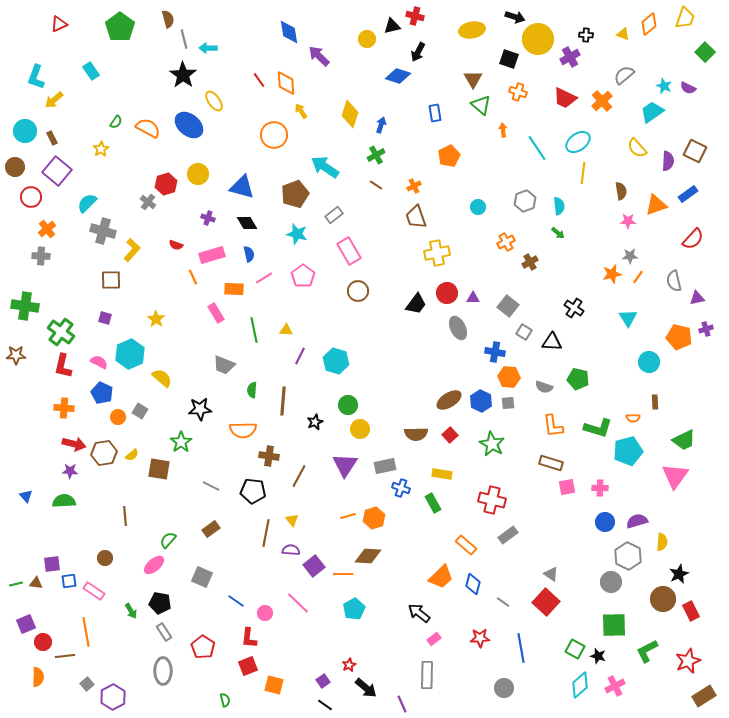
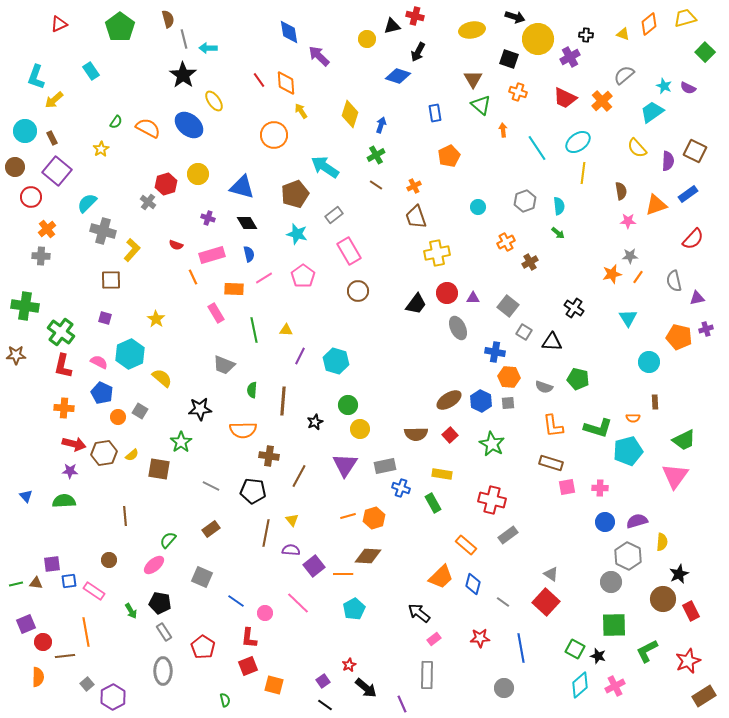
yellow trapezoid at (685, 18): rotated 125 degrees counterclockwise
brown circle at (105, 558): moved 4 px right, 2 px down
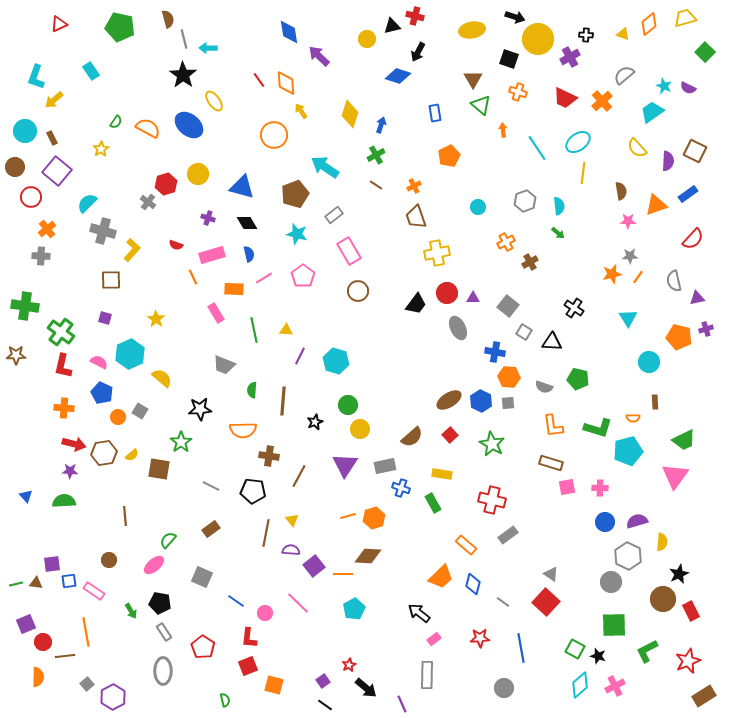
green pentagon at (120, 27): rotated 24 degrees counterclockwise
brown semicircle at (416, 434): moved 4 px left, 3 px down; rotated 40 degrees counterclockwise
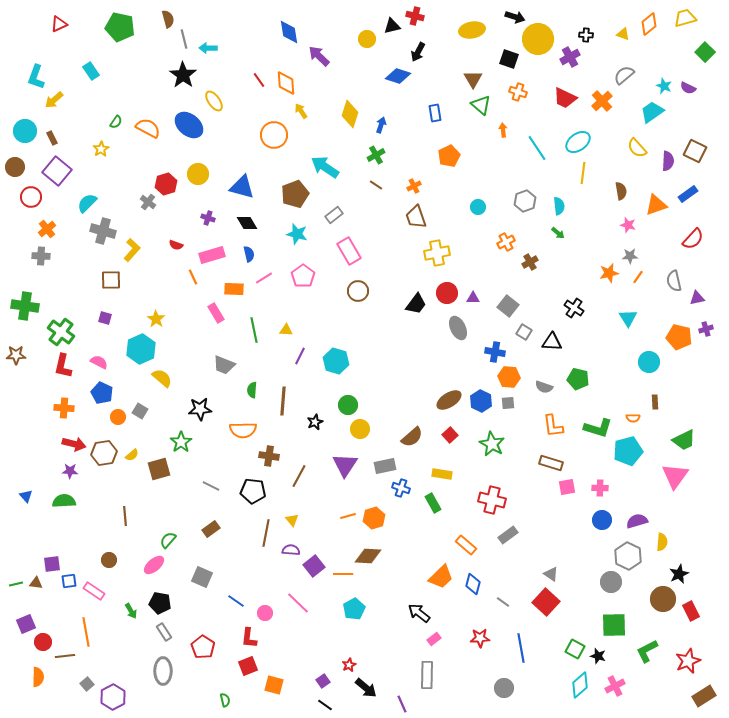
pink star at (628, 221): moved 4 px down; rotated 14 degrees clockwise
orange star at (612, 274): moved 3 px left, 1 px up
cyan hexagon at (130, 354): moved 11 px right, 5 px up
brown square at (159, 469): rotated 25 degrees counterclockwise
blue circle at (605, 522): moved 3 px left, 2 px up
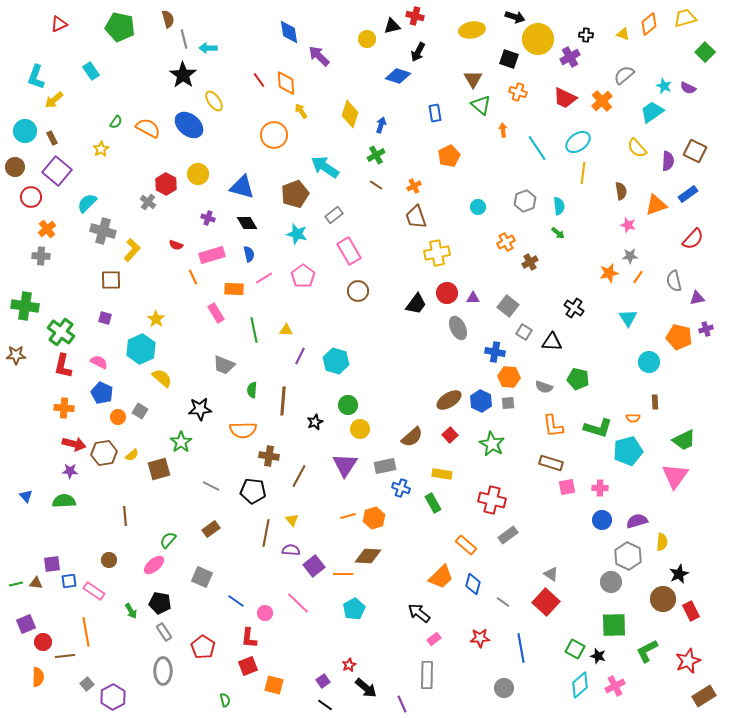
red hexagon at (166, 184): rotated 15 degrees counterclockwise
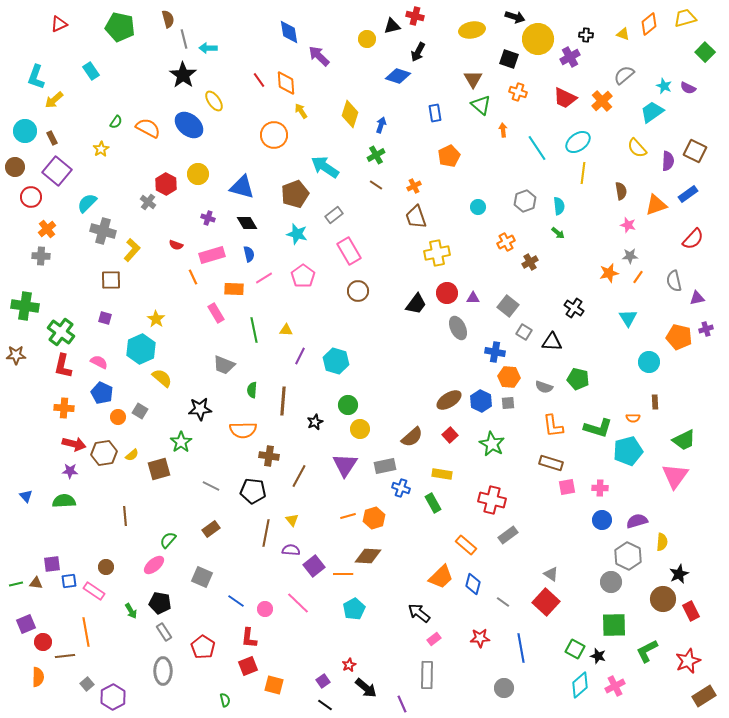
brown circle at (109, 560): moved 3 px left, 7 px down
pink circle at (265, 613): moved 4 px up
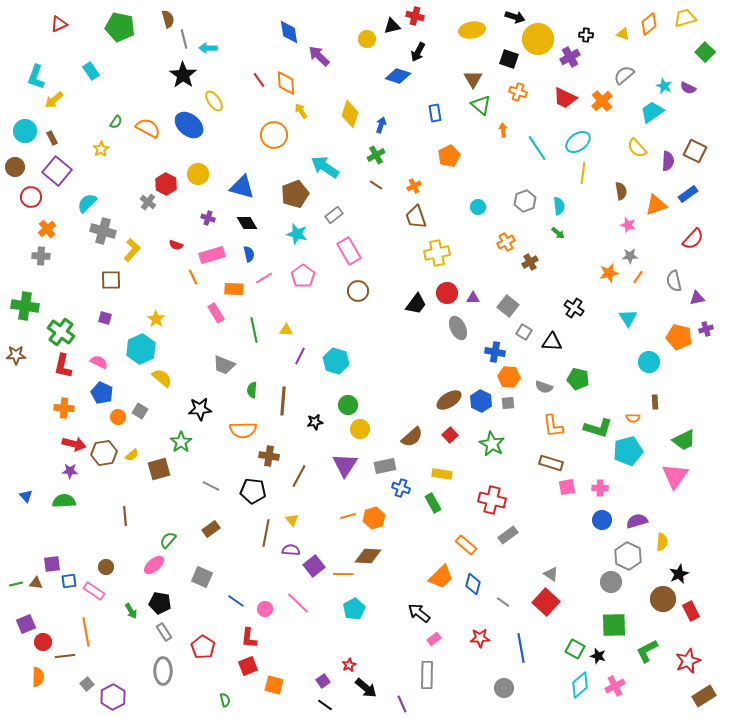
black star at (315, 422): rotated 14 degrees clockwise
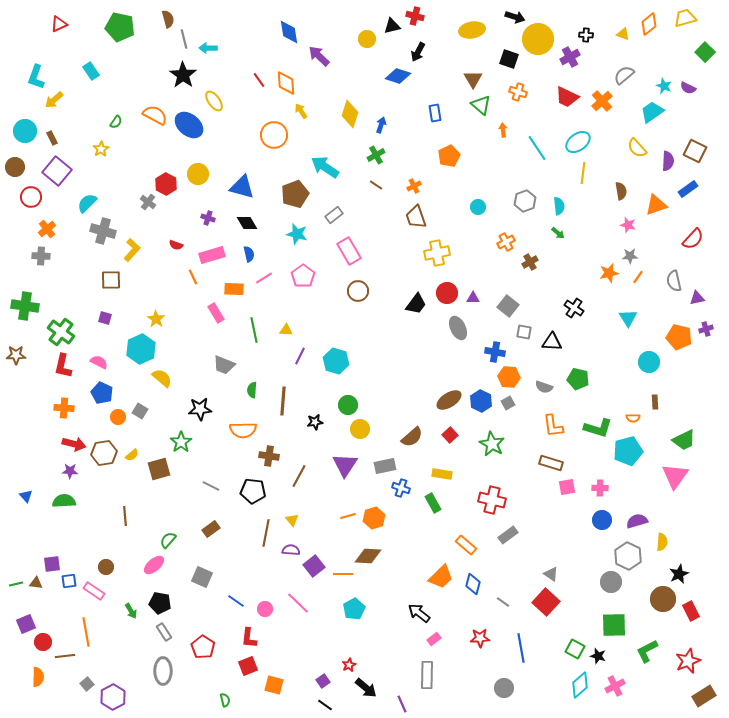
red trapezoid at (565, 98): moved 2 px right, 1 px up
orange semicircle at (148, 128): moved 7 px right, 13 px up
blue rectangle at (688, 194): moved 5 px up
gray square at (524, 332): rotated 21 degrees counterclockwise
gray square at (508, 403): rotated 24 degrees counterclockwise
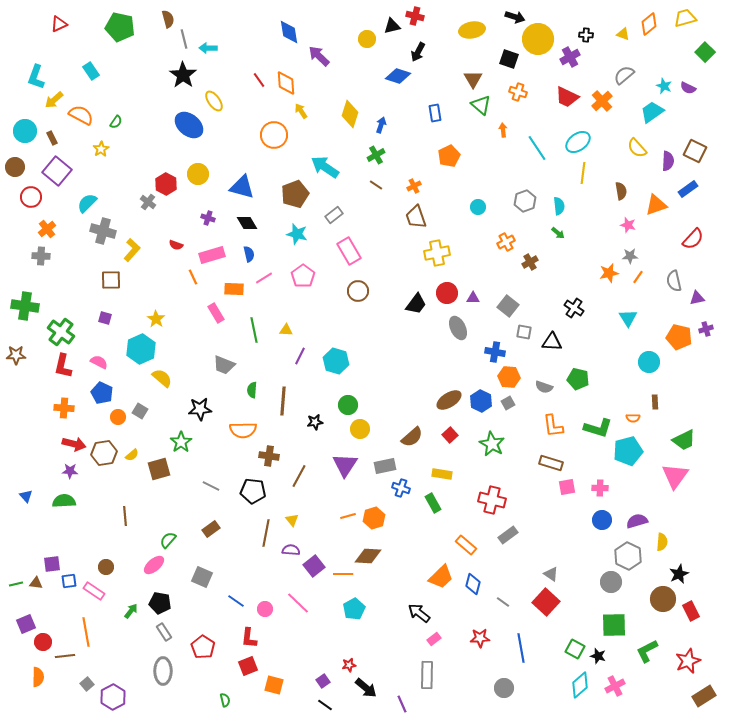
orange semicircle at (155, 115): moved 74 px left
green arrow at (131, 611): rotated 112 degrees counterclockwise
red star at (349, 665): rotated 16 degrees clockwise
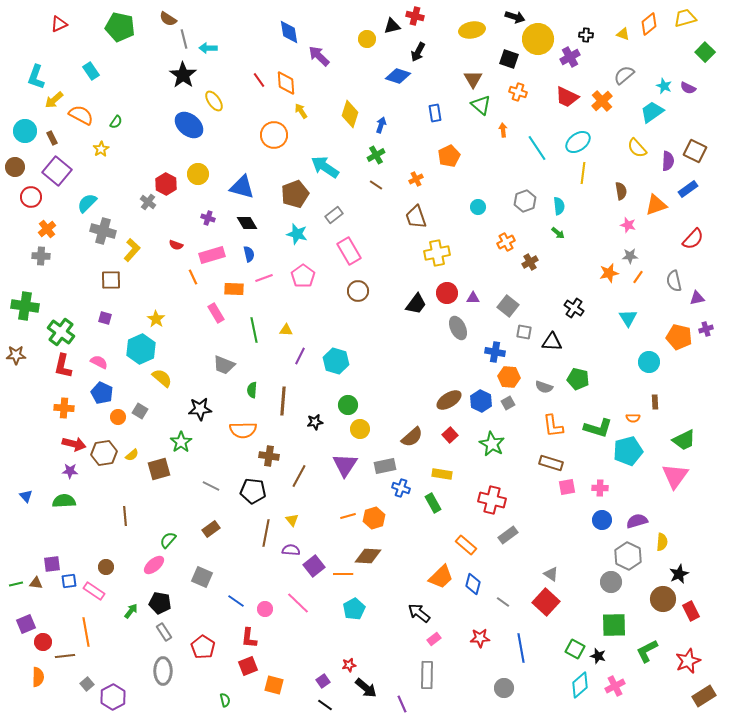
brown semicircle at (168, 19): rotated 138 degrees clockwise
orange cross at (414, 186): moved 2 px right, 7 px up
pink line at (264, 278): rotated 12 degrees clockwise
